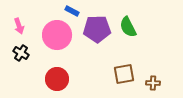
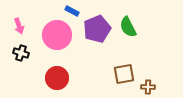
purple pentagon: rotated 20 degrees counterclockwise
black cross: rotated 14 degrees counterclockwise
red circle: moved 1 px up
brown cross: moved 5 px left, 4 px down
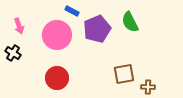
green semicircle: moved 2 px right, 5 px up
black cross: moved 8 px left; rotated 14 degrees clockwise
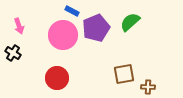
green semicircle: rotated 75 degrees clockwise
purple pentagon: moved 1 px left, 1 px up
pink circle: moved 6 px right
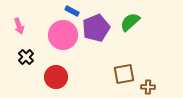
black cross: moved 13 px right, 4 px down; rotated 14 degrees clockwise
red circle: moved 1 px left, 1 px up
